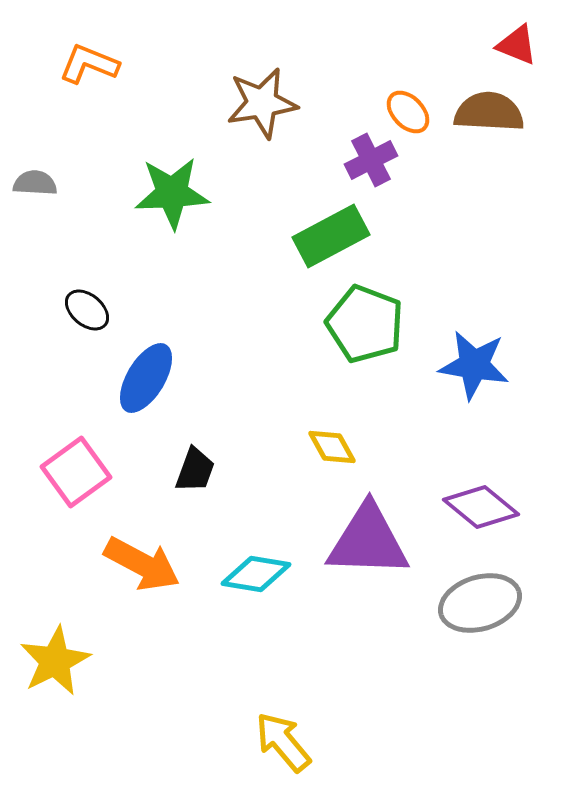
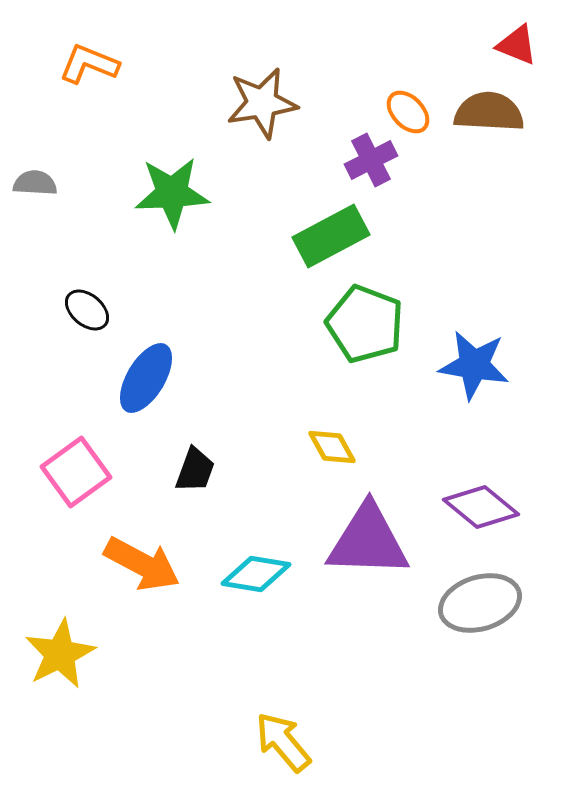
yellow star: moved 5 px right, 7 px up
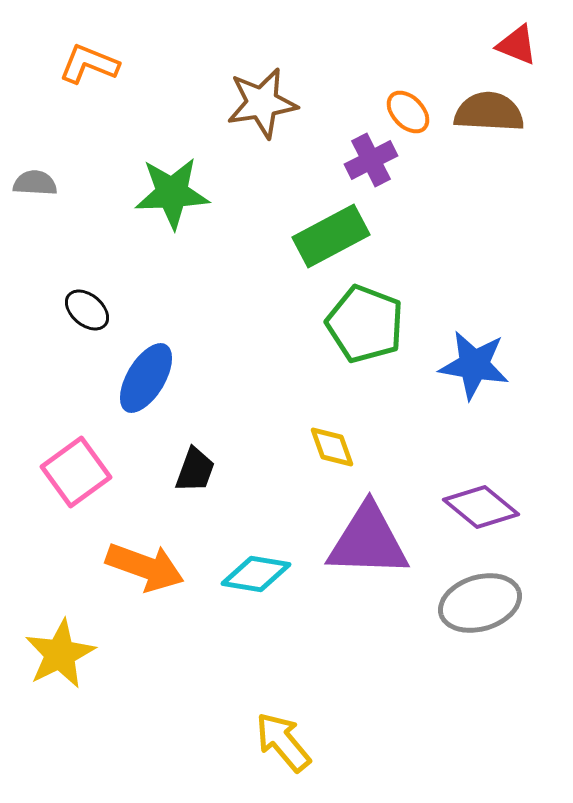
yellow diamond: rotated 9 degrees clockwise
orange arrow: moved 3 px right, 3 px down; rotated 8 degrees counterclockwise
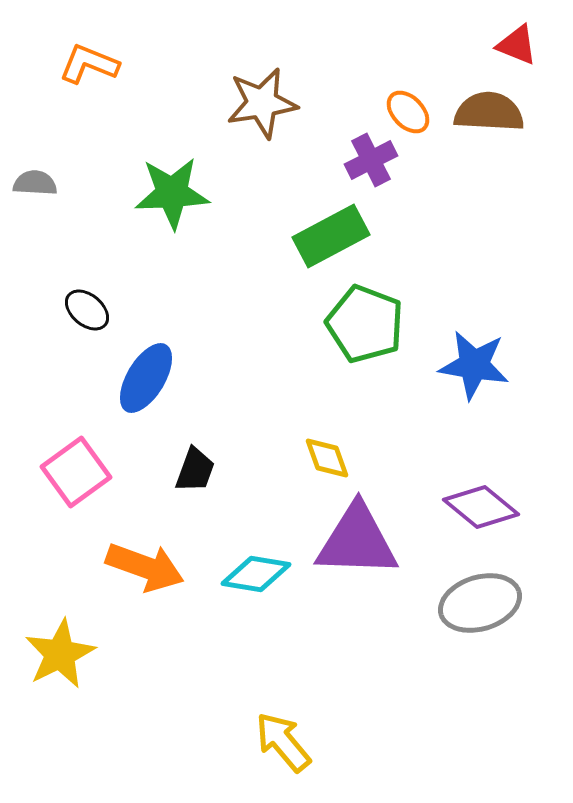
yellow diamond: moved 5 px left, 11 px down
purple triangle: moved 11 px left
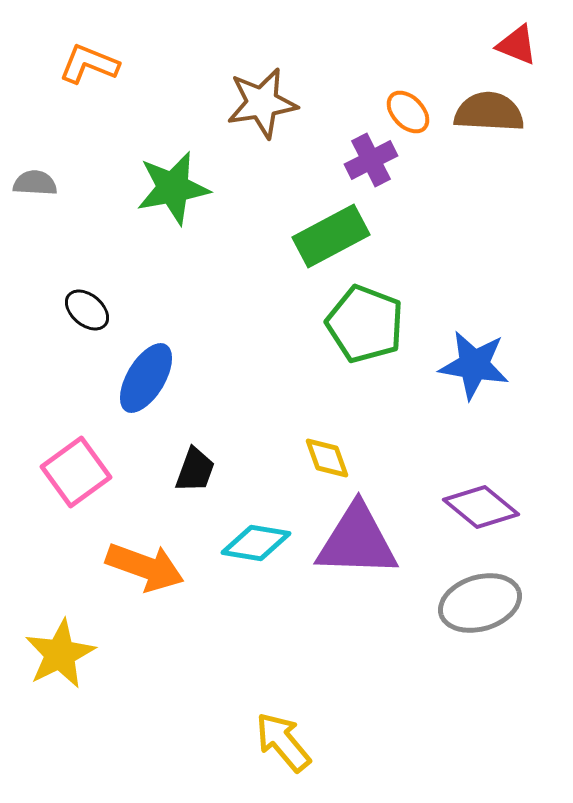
green star: moved 1 px right, 5 px up; rotated 8 degrees counterclockwise
cyan diamond: moved 31 px up
